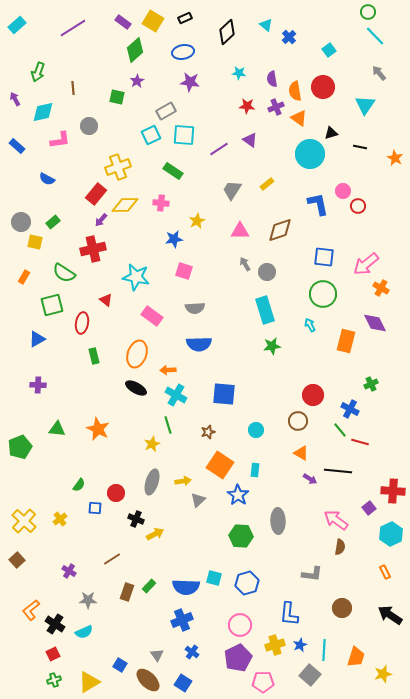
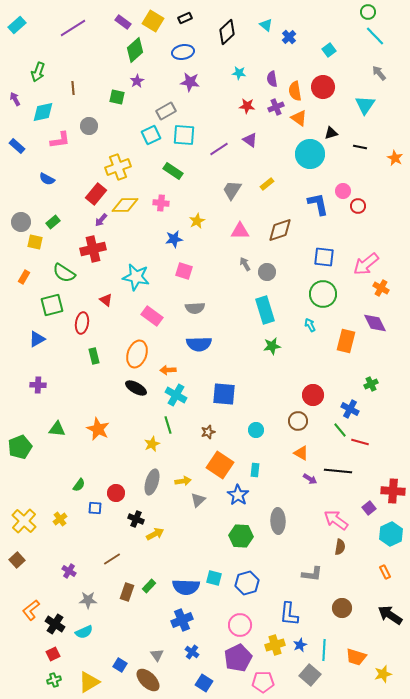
orange trapezoid at (356, 657): rotated 90 degrees clockwise
blue square at (183, 683): moved 21 px right
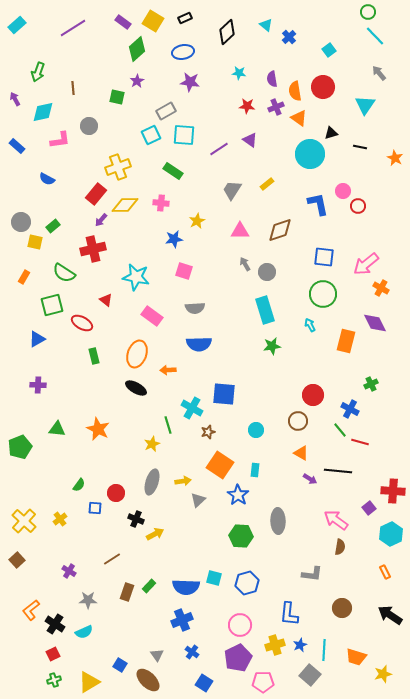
green diamond at (135, 50): moved 2 px right, 1 px up
green rectangle at (53, 222): moved 4 px down
red ellipse at (82, 323): rotated 70 degrees counterclockwise
cyan cross at (176, 395): moved 16 px right, 13 px down
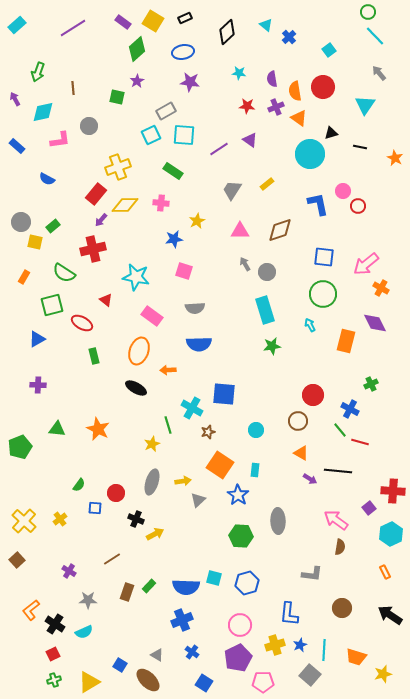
orange ellipse at (137, 354): moved 2 px right, 3 px up
gray triangle at (157, 655): rotated 24 degrees counterclockwise
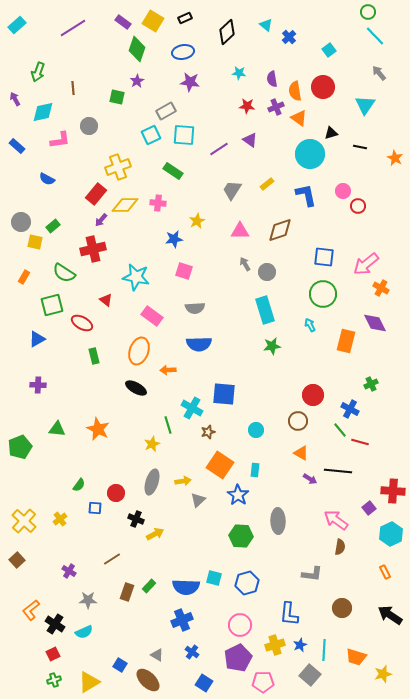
green diamond at (137, 49): rotated 30 degrees counterclockwise
pink cross at (161, 203): moved 3 px left
blue L-shape at (318, 204): moved 12 px left, 9 px up
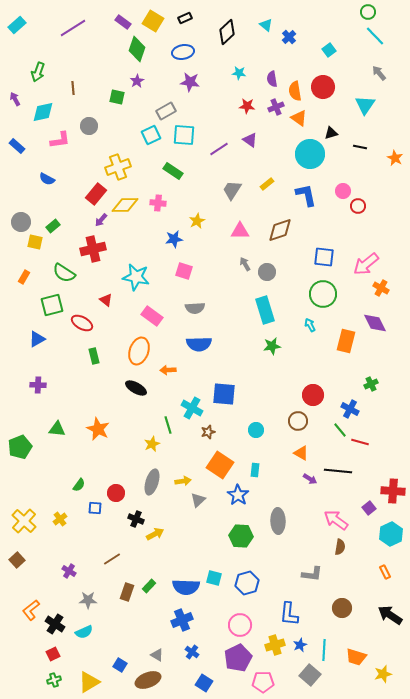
brown ellipse at (148, 680): rotated 65 degrees counterclockwise
